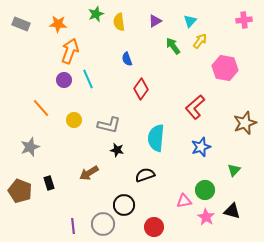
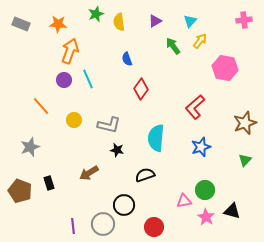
orange line: moved 2 px up
green triangle: moved 11 px right, 10 px up
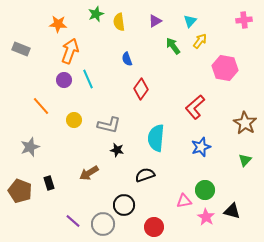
gray rectangle: moved 25 px down
brown star: rotated 20 degrees counterclockwise
purple line: moved 5 px up; rotated 42 degrees counterclockwise
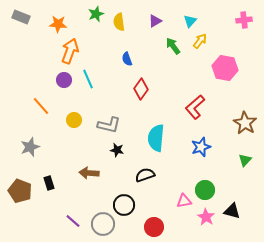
gray rectangle: moved 32 px up
brown arrow: rotated 36 degrees clockwise
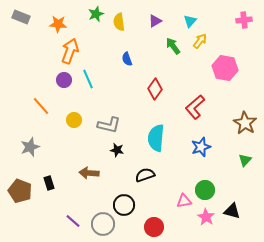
red diamond: moved 14 px right
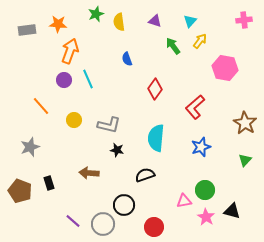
gray rectangle: moved 6 px right, 13 px down; rotated 30 degrees counterclockwise
purple triangle: rotated 48 degrees clockwise
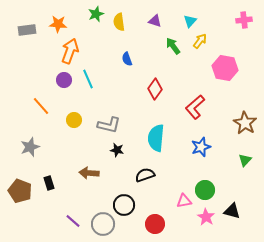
red circle: moved 1 px right, 3 px up
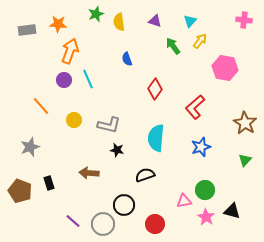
pink cross: rotated 14 degrees clockwise
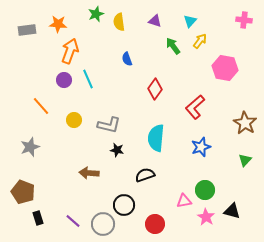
black rectangle: moved 11 px left, 35 px down
brown pentagon: moved 3 px right, 1 px down
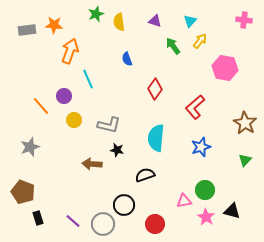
orange star: moved 4 px left, 1 px down
purple circle: moved 16 px down
brown arrow: moved 3 px right, 9 px up
